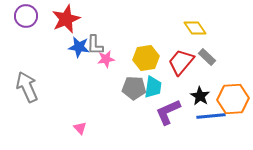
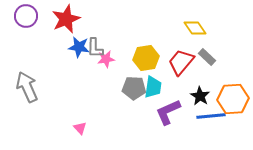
gray L-shape: moved 3 px down
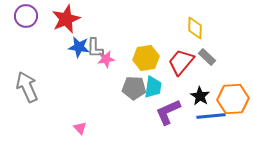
yellow diamond: rotated 35 degrees clockwise
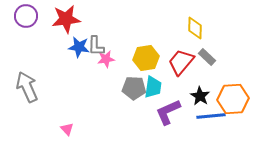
red star: rotated 16 degrees clockwise
gray L-shape: moved 1 px right, 2 px up
pink triangle: moved 13 px left, 1 px down
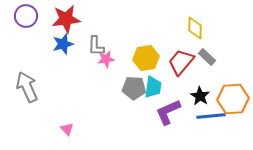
blue star: moved 16 px left, 3 px up; rotated 25 degrees counterclockwise
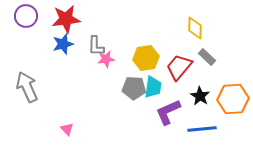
red trapezoid: moved 2 px left, 5 px down
blue line: moved 9 px left, 13 px down
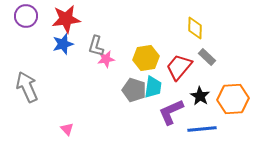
gray L-shape: rotated 15 degrees clockwise
gray pentagon: moved 2 px down; rotated 15 degrees clockwise
purple L-shape: moved 3 px right
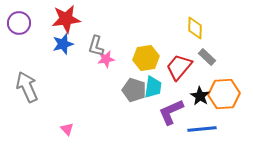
purple circle: moved 7 px left, 7 px down
orange hexagon: moved 9 px left, 5 px up
